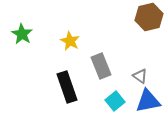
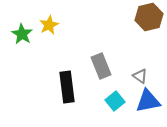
yellow star: moved 21 px left, 16 px up; rotated 18 degrees clockwise
black rectangle: rotated 12 degrees clockwise
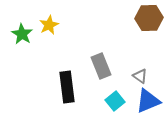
brown hexagon: moved 1 px down; rotated 12 degrees clockwise
blue triangle: rotated 12 degrees counterclockwise
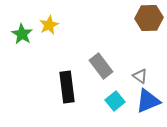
gray rectangle: rotated 15 degrees counterclockwise
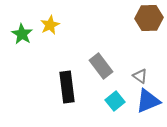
yellow star: moved 1 px right
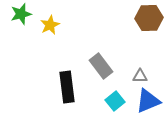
green star: moved 1 px left, 20 px up; rotated 25 degrees clockwise
gray triangle: rotated 35 degrees counterclockwise
